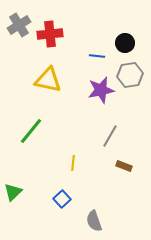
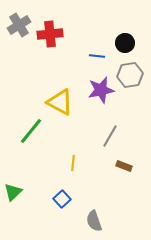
yellow triangle: moved 12 px right, 22 px down; rotated 16 degrees clockwise
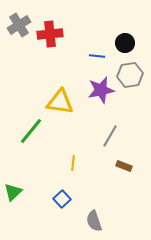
yellow triangle: rotated 20 degrees counterclockwise
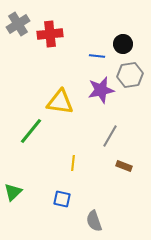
gray cross: moved 1 px left, 1 px up
black circle: moved 2 px left, 1 px down
blue square: rotated 36 degrees counterclockwise
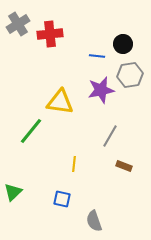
yellow line: moved 1 px right, 1 px down
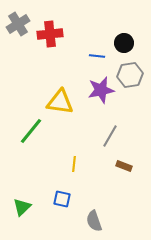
black circle: moved 1 px right, 1 px up
green triangle: moved 9 px right, 15 px down
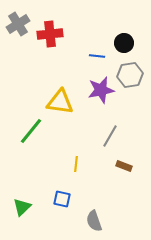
yellow line: moved 2 px right
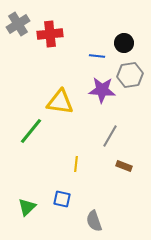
purple star: moved 1 px right; rotated 16 degrees clockwise
green triangle: moved 5 px right
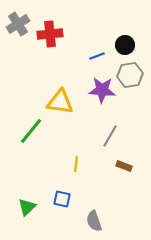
black circle: moved 1 px right, 2 px down
blue line: rotated 28 degrees counterclockwise
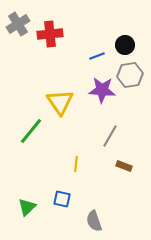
yellow triangle: rotated 48 degrees clockwise
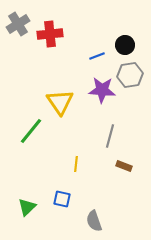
gray line: rotated 15 degrees counterclockwise
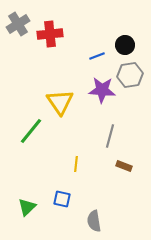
gray semicircle: rotated 10 degrees clockwise
